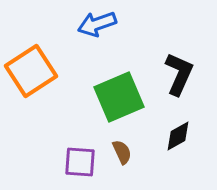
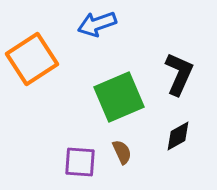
orange square: moved 1 px right, 12 px up
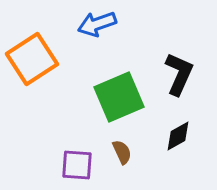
purple square: moved 3 px left, 3 px down
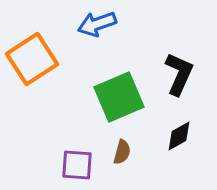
black diamond: moved 1 px right
brown semicircle: rotated 40 degrees clockwise
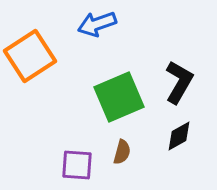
orange square: moved 2 px left, 3 px up
black L-shape: moved 8 px down; rotated 6 degrees clockwise
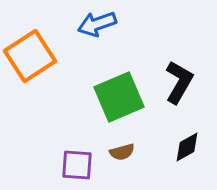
black diamond: moved 8 px right, 11 px down
brown semicircle: rotated 60 degrees clockwise
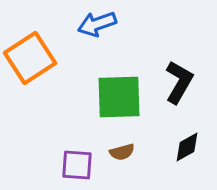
orange square: moved 2 px down
green square: rotated 21 degrees clockwise
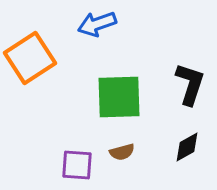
black L-shape: moved 11 px right, 2 px down; rotated 12 degrees counterclockwise
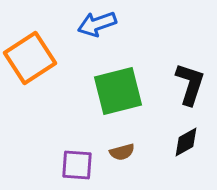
green square: moved 1 px left, 6 px up; rotated 12 degrees counterclockwise
black diamond: moved 1 px left, 5 px up
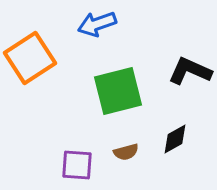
black L-shape: moved 13 px up; rotated 84 degrees counterclockwise
black diamond: moved 11 px left, 3 px up
brown semicircle: moved 4 px right
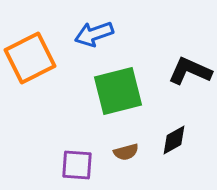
blue arrow: moved 3 px left, 10 px down
orange square: rotated 6 degrees clockwise
black diamond: moved 1 px left, 1 px down
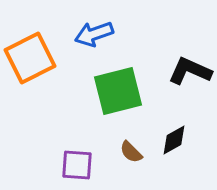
brown semicircle: moved 5 px right; rotated 60 degrees clockwise
